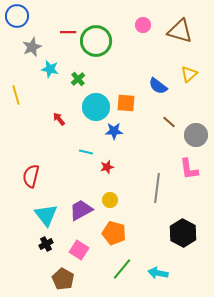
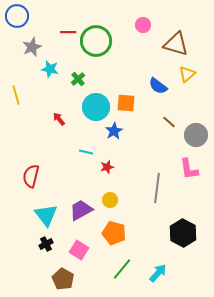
brown triangle: moved 4 px left, 13 px down
yellow triangle: moved 2 px left
blue star: rotated 30 degrees counterclockwise
cyan arrow: rotated 120 degrees clockwise
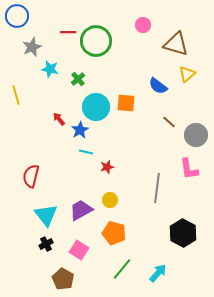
blue star: moved 34 px left, 1 px up
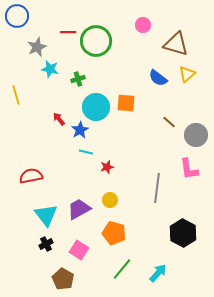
gray star: moved 5 px right
green cross: rotated 24 degrees clockwise
blue semicircle: moved 8 px up
red semicircle: rotated 65 degrees clockwise
purple trapezoid: moved 2 px left, 1 px up
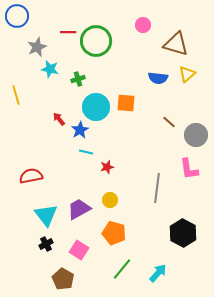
blue semicircle: rotated 30 degrees counterclockwise
